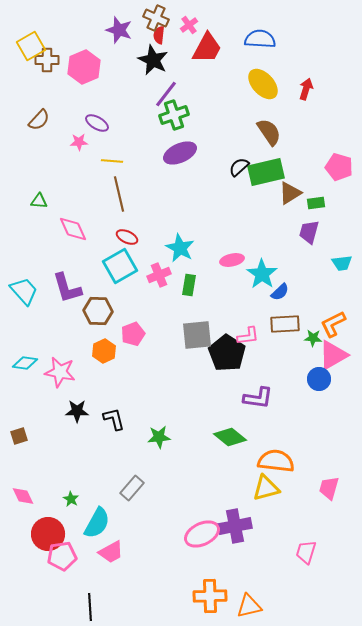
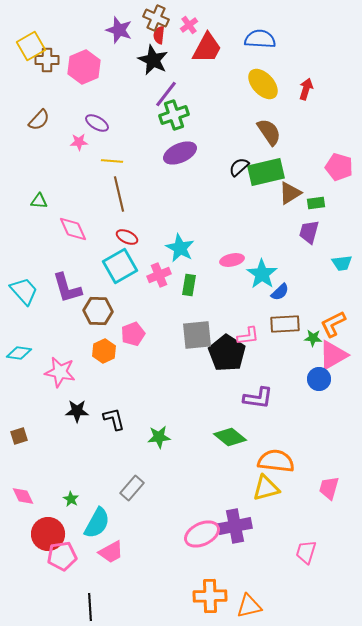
cyan diamond at (25, 363): moved 6 px left, 10 px up
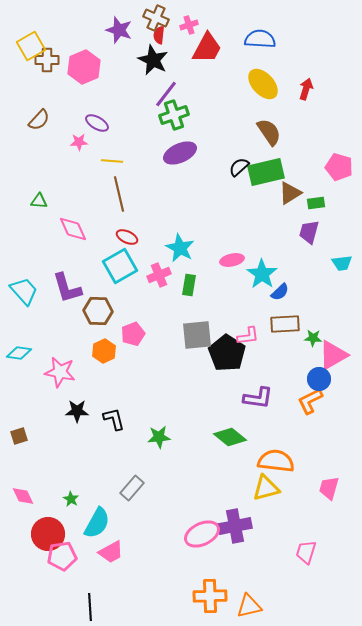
pink cross at (189, 25): rotated 18 degrees clockwise
orange L-shape at (333, 324): moved 23 px left, 77 px down
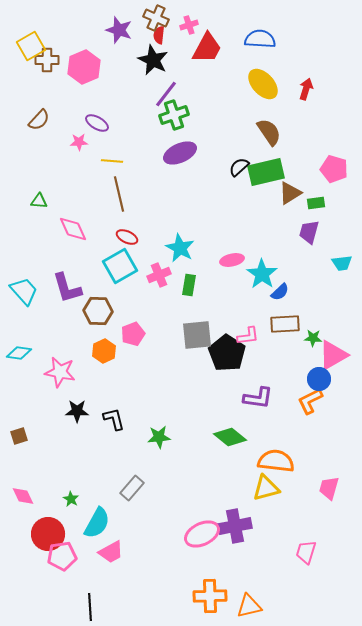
pink pentagon at (339, 167): moved 5 px left, 2 px down
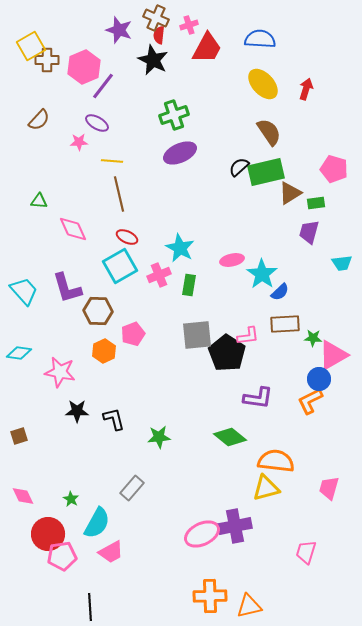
purple line at (166, 94): moved 63 px left, 8 px up
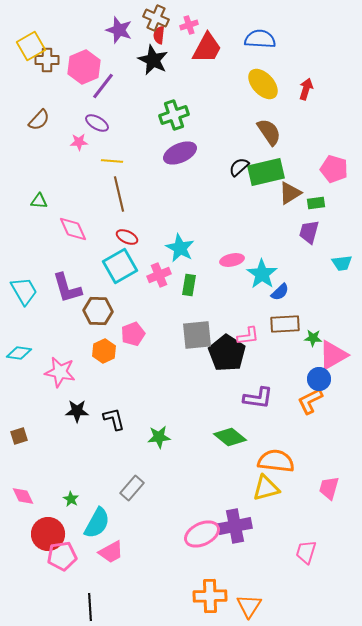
cyan trapezoid at (24, 291): rotated 12 degrees clockwise
orange triangle at (249, 606): rotated 44 degrees counterclockwise
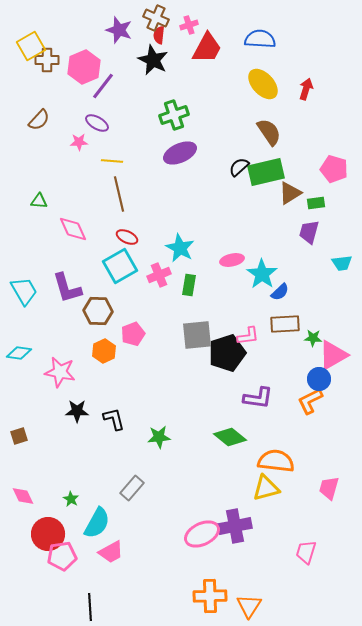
black pentagon at (227, 353): rotated 21 degrees clockwise
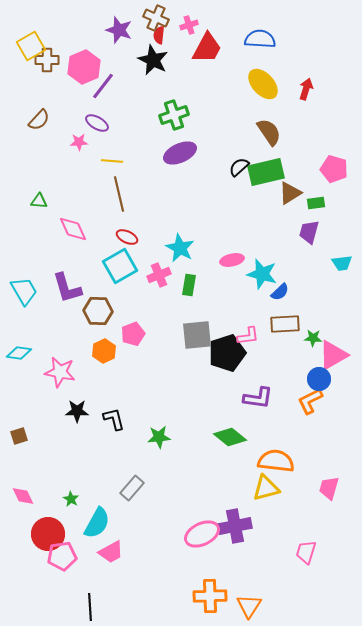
cyan star at (262, 274): rotated 20 degrees counterclockwise
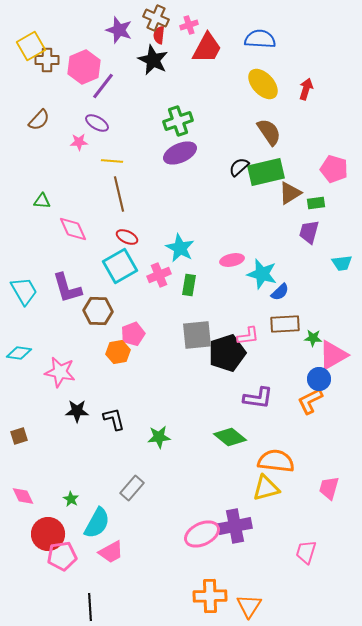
green cross at (174, 115): moved 4 px right, 6 px down
green triangle at (39, 201): moved 3 px right
orange hexagon at (104, 351): moved 14 px right, 1 px down; rotated 15 degrees clockwise
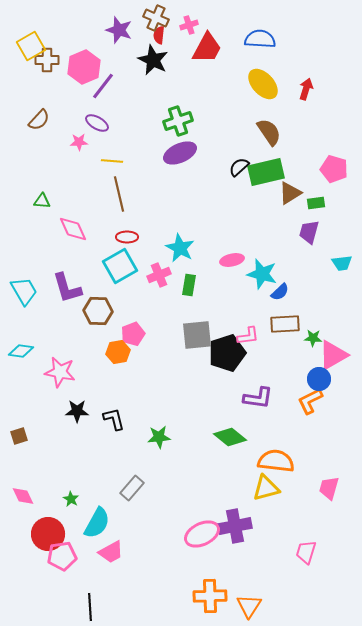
red ellipse at (127, 237): rotated 25 degrees counterclockwise
cyan diamond at (19, 353): moved 2 px right, 2 px up
